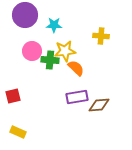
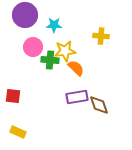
pink circle: moved 1 px right, 4 px up
red square: rotated 21 degrees clockwise
brown diamond: rotated 75 degrees clockwise
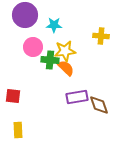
orange semicircle: moved 10 px left
yellow rectangle: moved 2 px up; rotated 63 degrees clockwise
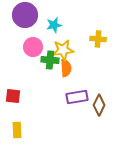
cyan star: rotated 14 degrees counterclockwise
yellow cross: moved 3 px left, 3 px down
yellow star: moved 2 px left, 1 px up
orange semicircle: rotated 42 degrees clockwise
brown diamond: rotated 45 degrees clockwise
yellow rectangle: moved 1 px left
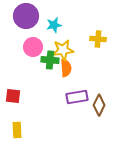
purple circle: moved 1 px right, 1 px down
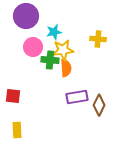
cyan star: moved 7 px down
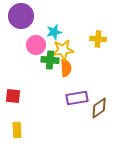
purple circle: moved 5 px left
pink circle: moved 3 px right, 2 px up
purple rectangle: moved 1 px down
brown diamond: moved 3 px down; rotated 30 degrees clockwise
